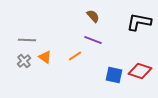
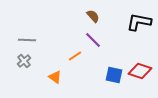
purple line: rotated 24 degrees clockwise
orange triangle: moved 10 px right, 20 px down
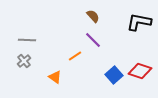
blue square: rotated 36 degrees clockwise
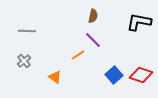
brown semicircle: rotated 56 degrees clockwise
gray line: moved 9 px up
orange line: moved 3 px right, 1 px up
red diamond: moved 1 px right, 4 px down
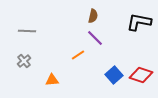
purple line: moved 2 px right, 2 px up
orange triangle: moved 3 px left, 3 px down; rotated 40 degrees counterclockwise
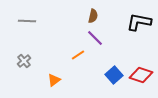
gray line: moved 10 px up
orange triangle: moved 2 px right; rotated 32 degrees counterclockwise
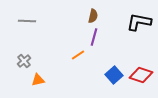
purple line: moved 1 px left, 1 px up; rotated 60 degrees clockwise
orange triangle: moved 16 px left; rotated 24 degrees clockwise
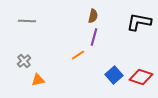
red diamond: moved 2 px down
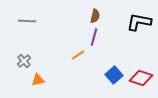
brown semicircle: moved 2 px right
red diamond: moved 1 px down
